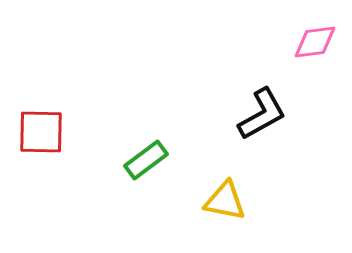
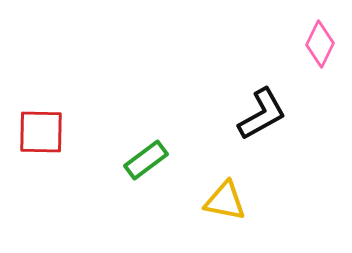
pink diamond: moved 5 px right, 2 px down; rotated 57 degrees counterclockwise
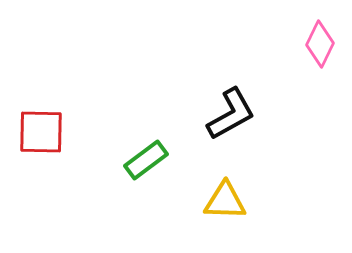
black L-shape: moved 31 px left
yellow triangle: rotated 9 degrees counterclockwise
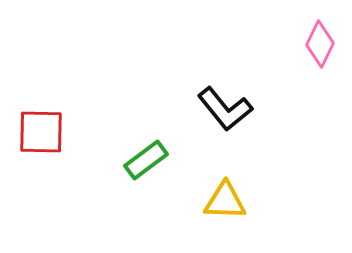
black L-shape: moved 6 px left, 5 px up; rotated 80 degrees clockwise
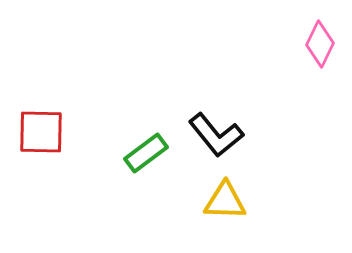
black L-shape: moved 9 px left, 26 px down
green rectangle: moved 7 px up
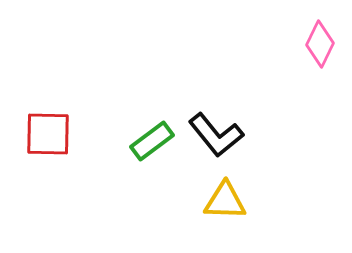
red square: moved 7 px right, 2 px down
green rectangle: moved 6 px right, 12 px up
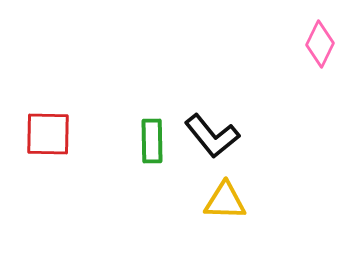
black L-shape: moved 4 px left, 1 px down
green rectangle: rotated 54 degrees counterclockwise
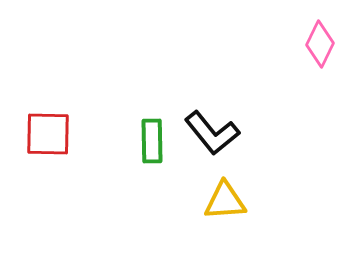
black L-shape: moved 3 px up
yellow triangle: rotated 6 degrees counterclockwise
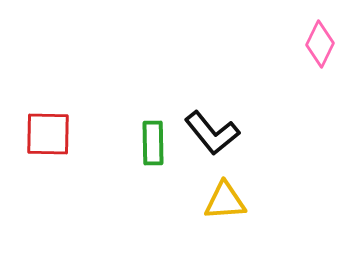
green rectangle: moved 1 px right, 2 px down
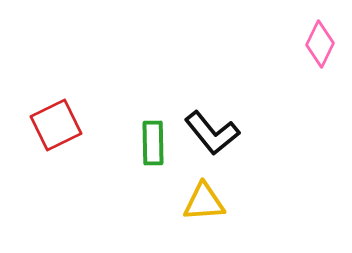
red square: moved 8 px right, 9 px up; rotated 27 degrees counterclockwise
yellow triangle: moved 21 px left, 1 px down
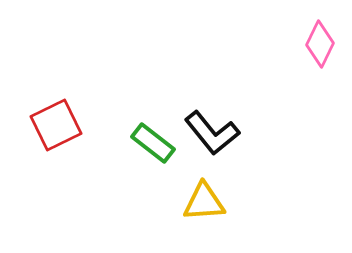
green rectangle: rotated 51 degrees counterclockwise
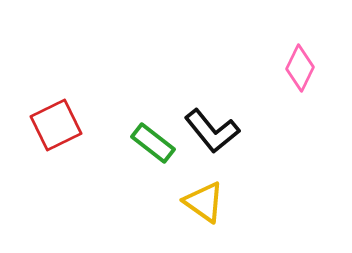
pink diamond: moved 20 px left, 24 px down
black L-shape: moved 2 px up
yellow triangle: rotated 39 degrees clockwise
